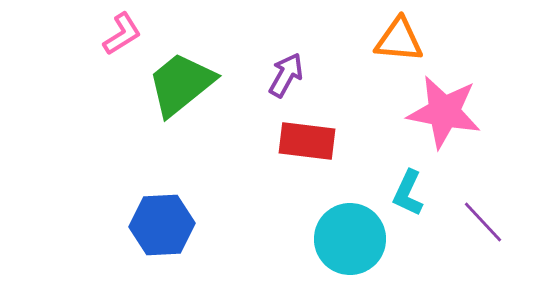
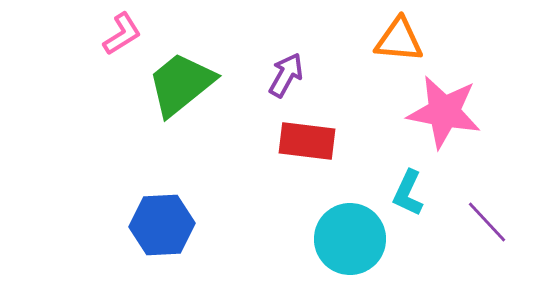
purple line: moved 4 px right
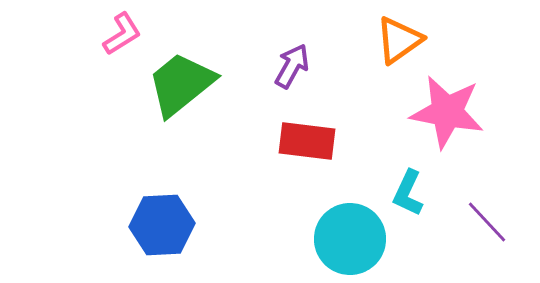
orange triangle: rotated 40 degrees counterclockwise
purple arrow: moved 6 px right, 9 px up
pink star: moved 3 px right
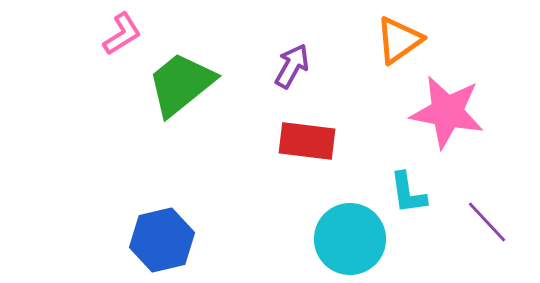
cyan L-shape: rotated 33 degrees counterclockwise
blue hexagon: moved 15 px down; rotated 10 degrees counterclockwise
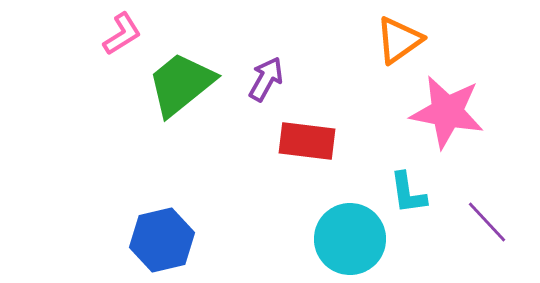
purple arrow: moved 26 px left, 13 px down
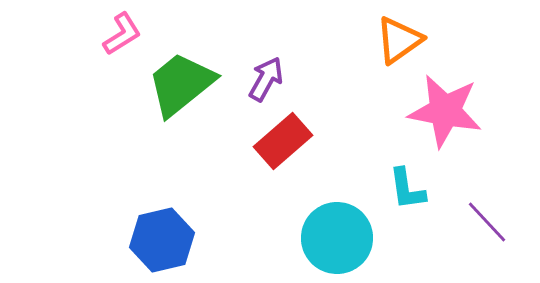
pink star: moved 2 px left, 1 px up
red rectangle: moved 24 px left; rotated 48 degrees counterclockwise
cyan L-shape: moved 1 px left, 4 px up
cyan circle: moved 13 px left, 1 px up
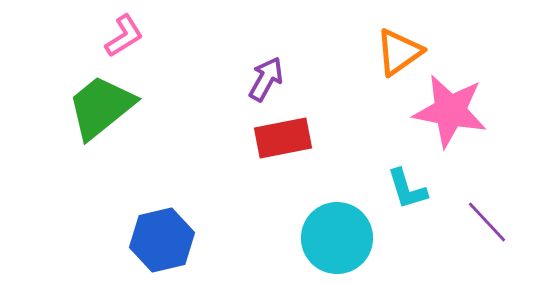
pink L-shape: moved 2 px right, 2 px down
orange triangle: moved 12 px down
green trapezoid: moved 80 px left, 23 px down
pink star: moved 5 px right
red rectangle: moved 3 px up; rotated 30 degrees clockwise
cyan L-shape: rotated 9 degrees counterclockwise
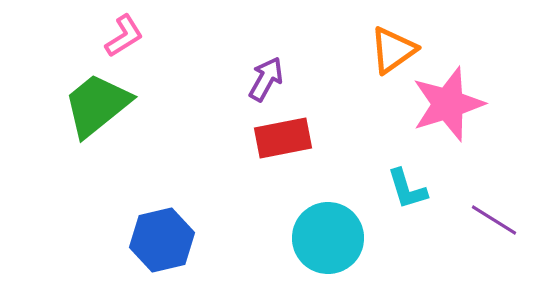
orange triangle: moved 6 px left, 2 px up
green trapezoid: moved 4 px left, 2 px up
pink star: moved 2 px left, 7 px up; rotated 28 degrees counterclockwise
purple line: moved 7 px right, 2 px up; rotated 15 degrees counterclockwise
cyan circle: moved 9 px left
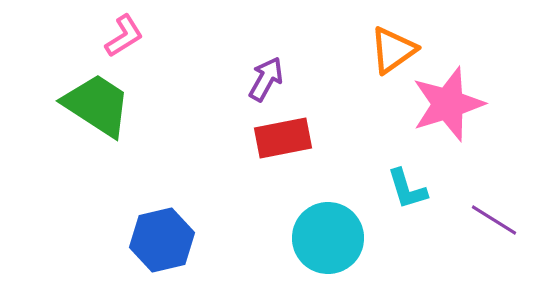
green trapezoid: rotated 72 degrees clockwise
